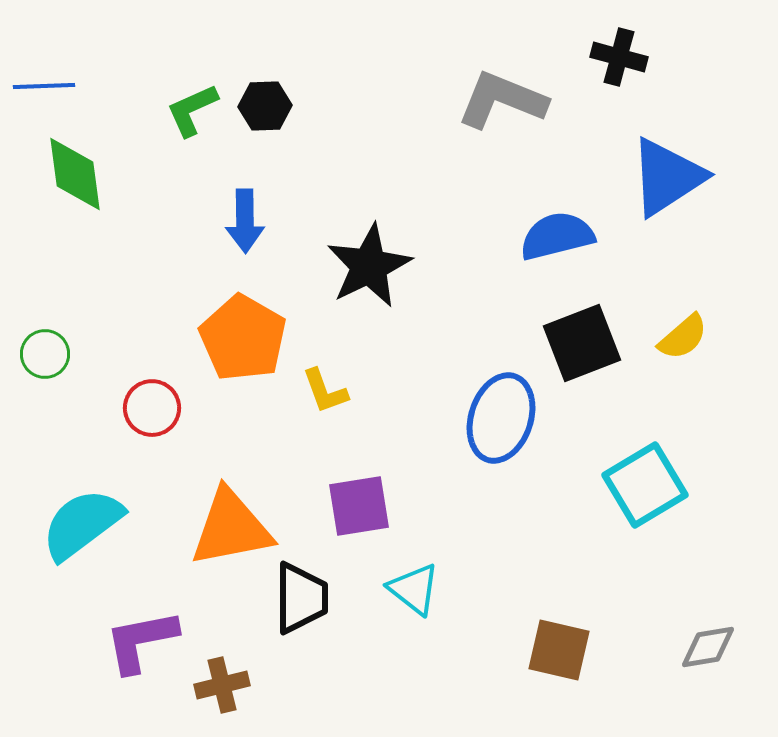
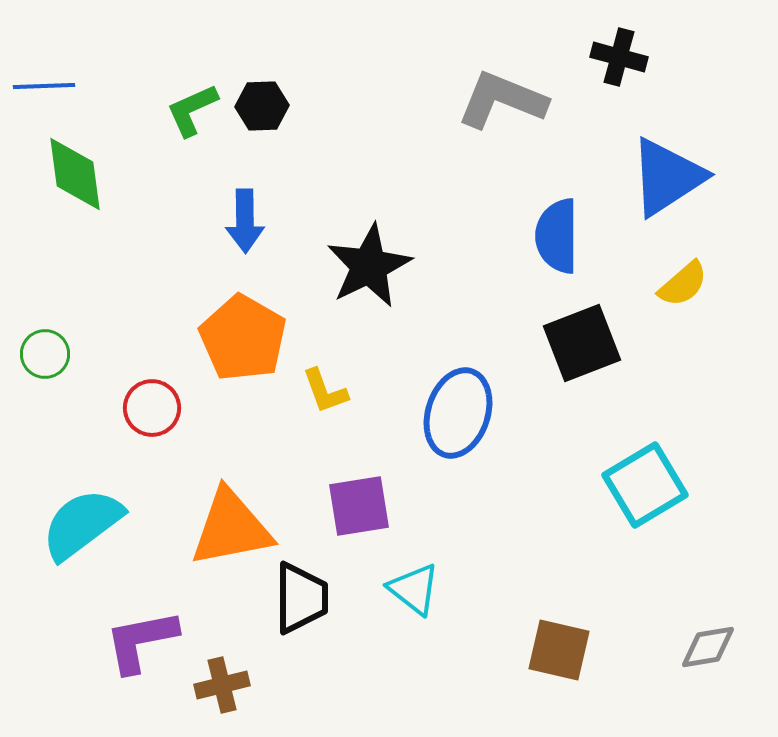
black hexagon: moved 3 px left
blue semicircle: rotated 76 degrees counterclockwise
yellow semicircle: moved 53 px up
blue ellipse: moved 43 px left, 5 px up
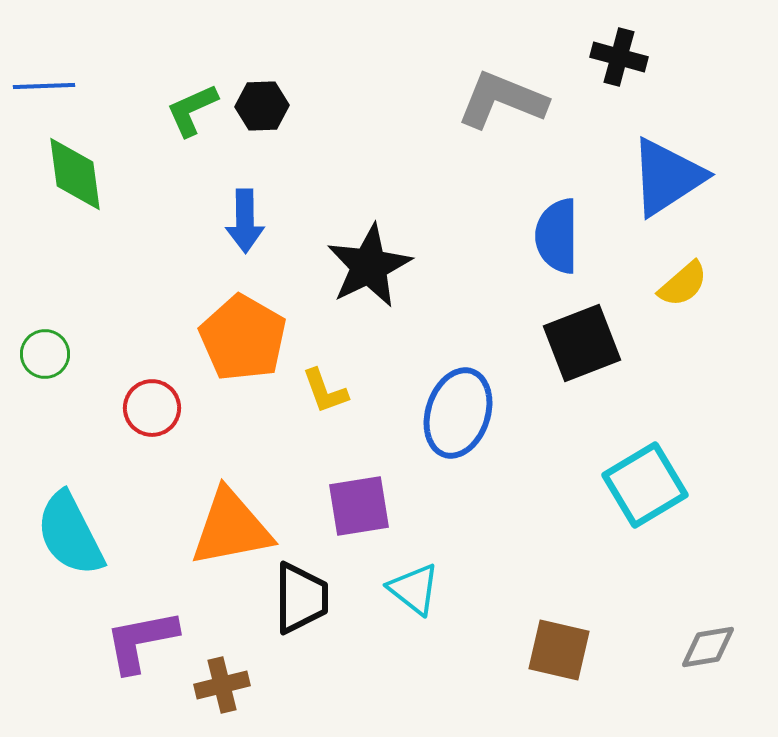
cyan semicircle: moved 12 px left, 10 px down; rotated 80 degrees counterclockwise
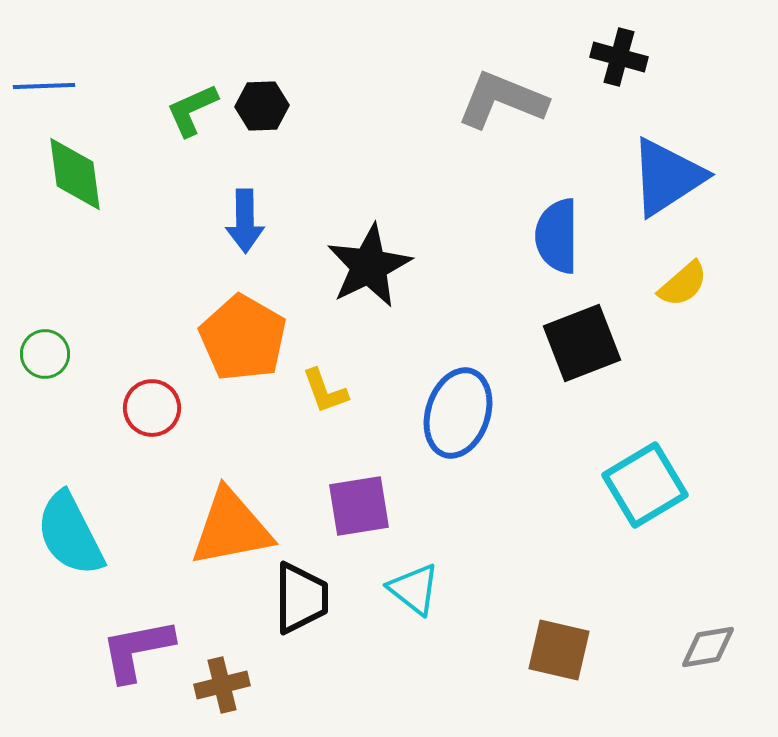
purple L-shape: moved 4 px left, 9 px down
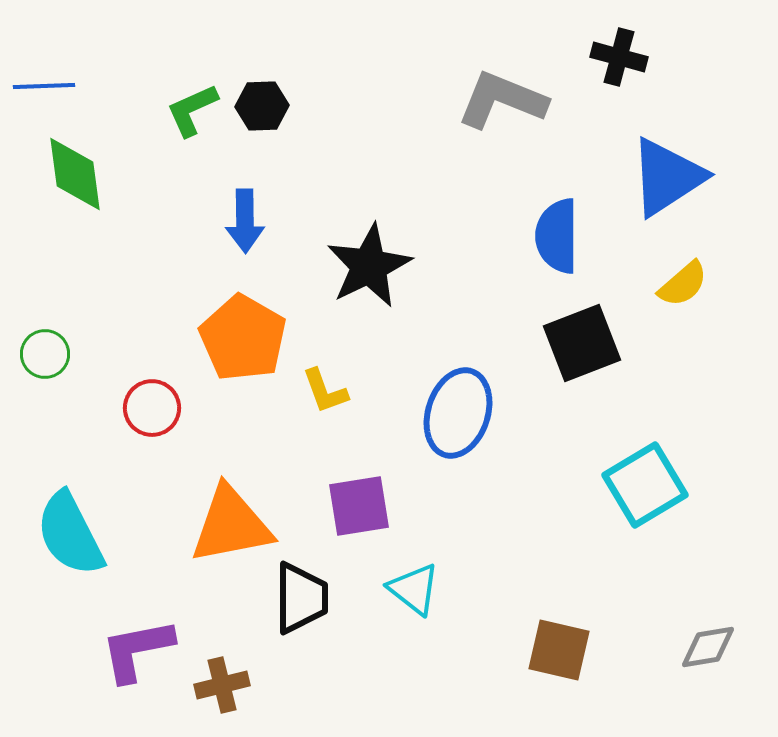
orange triangle: moved 3 px up
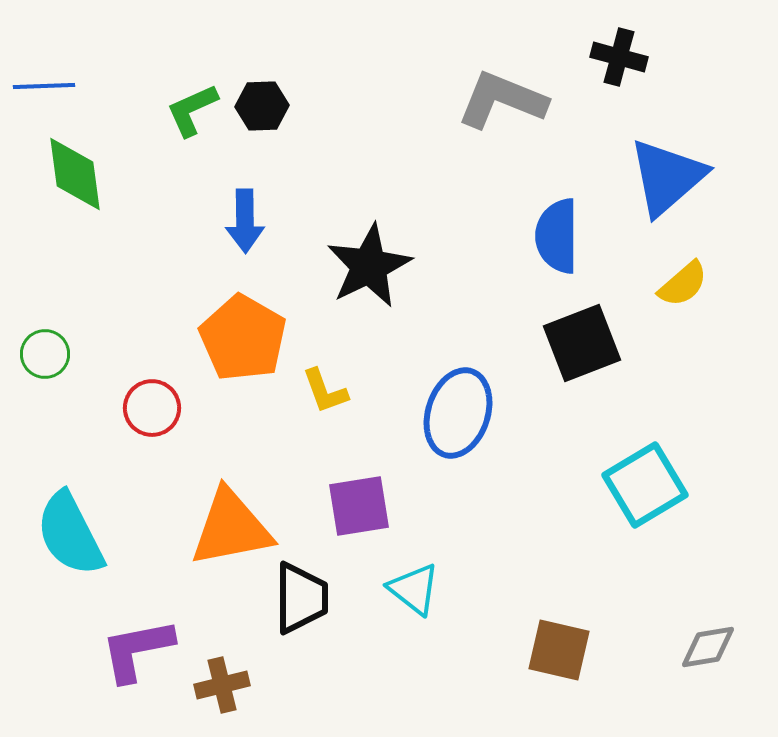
blue triangle: rotated 8 degrees counterclockwise
orange triangle: moved 3 px down
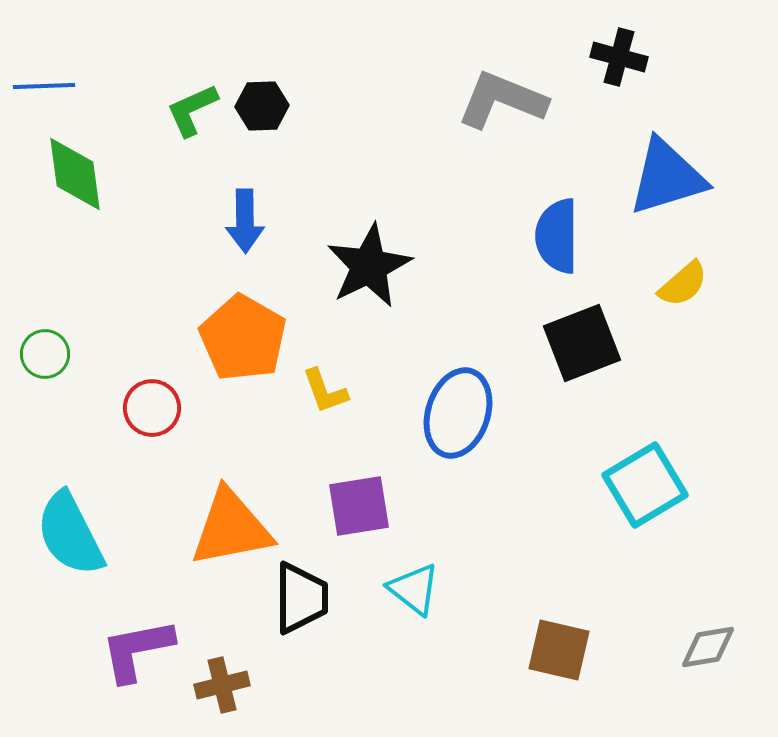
blue triangle: rotated 24 degrees clockwise
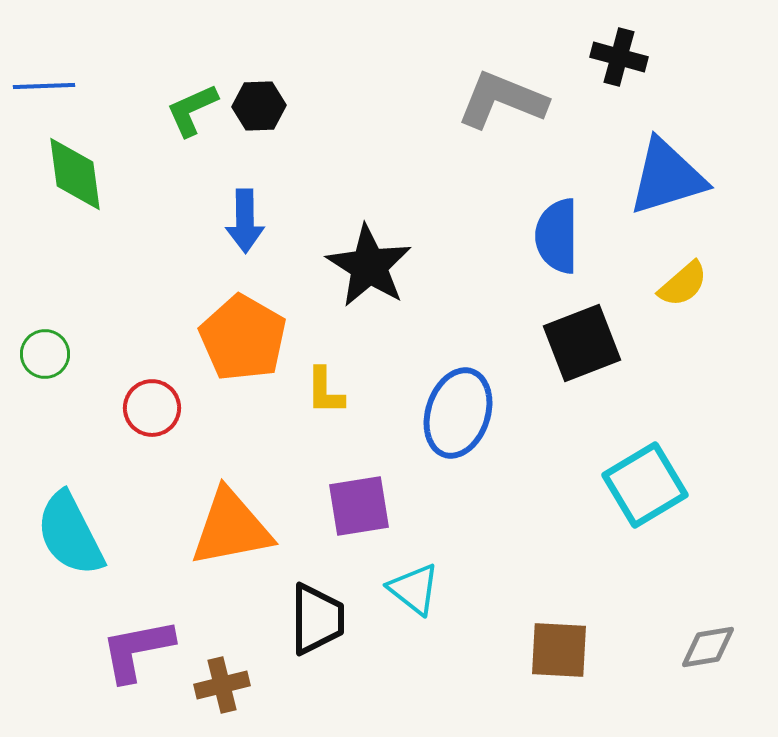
black hexagon: moved 3 px left
black star: rotated 14 degrees counterclockwise
yellow L-shape: rotated 20 degrees clockwise
black trapezoid: moved 16 px right, 21 px down
brown square: rotated 10 degrees counterclockwise
